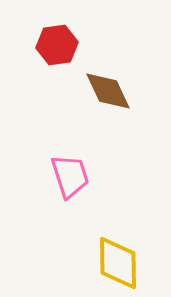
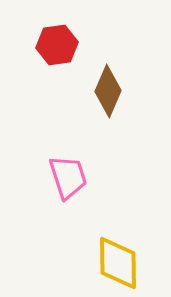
brown diamond: rotated 48 degrees clockwise
pink trapezoid: moved 2 px left, 1 px down
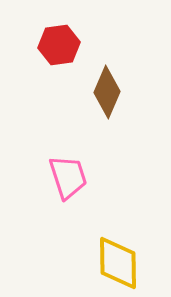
red hexagon: moved 2 px right
brown diamond: moved 1 px left, 1 px down
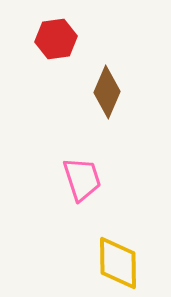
red hexagon: moved 3 px left, 6 px up
pink trapezoid: moved 14 px right, 2 px down
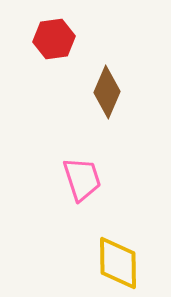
red hexagon: moved 2 px left
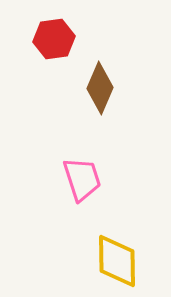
brown diamond: moved 7 px left, 4 px up
yellow diamond: moved 1 px left, 2 px up
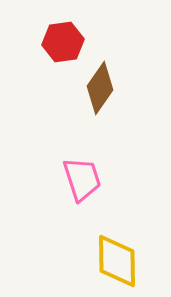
red hexagon: moved 9 px right, 3 px down
brown diamond: rotated 12 degrees clockwise
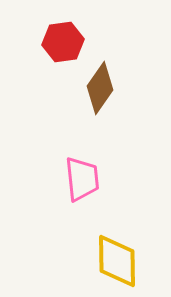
pink trapezoid: rotated 12 degrees clockwise
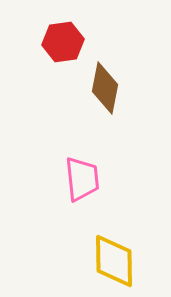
brown diamond: moved 5 px right; rotated 24 degrees counterclockwise
yellow diamond: moved 3 px left
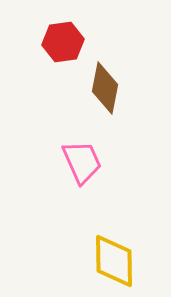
pink trapezoid: moved 17 px up; rotated 18 degrees counterclockwise
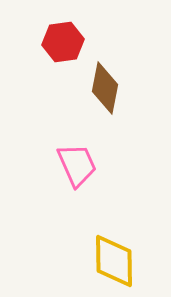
pink trapezoid: moved 5 px left, 3 px down
